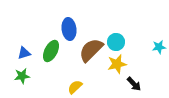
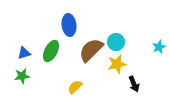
blue ellipse: moved 4 px up
cyan star: rotated 16 degrees counterclockwise
black arrow: rotated 21 degrees clockwise
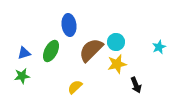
black arrow: moved 2 px right, 1 px down
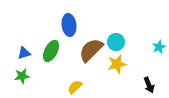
black arrow: moved 13 px right
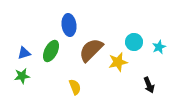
cyan circle: moved 18 px right
yellow star: moved 1 px right, 2 px up
yellow semicircle: rotated 112 degrees clockwise
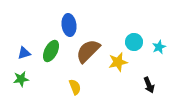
brown semicircle: moved 3 px left, 1 px down
green star: moved 1 px left, 3 px down
